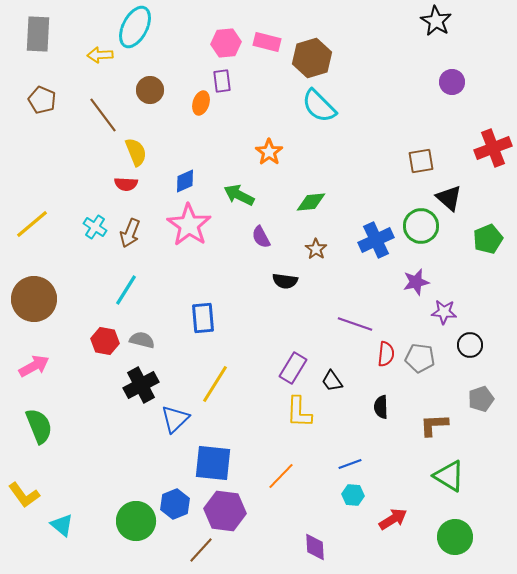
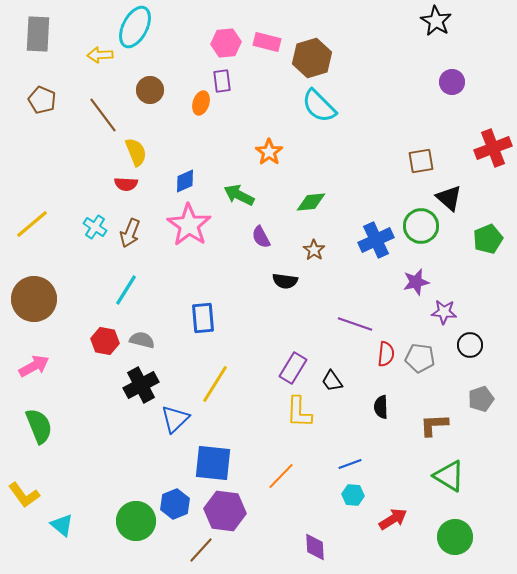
brown star at (316, 249): moved 2 px left, 1 px down
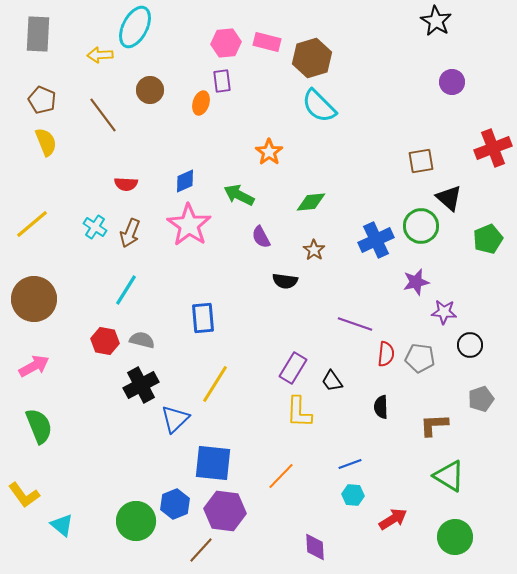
yellow semicircle at (136, 152): moved 90 px left, 10 px up
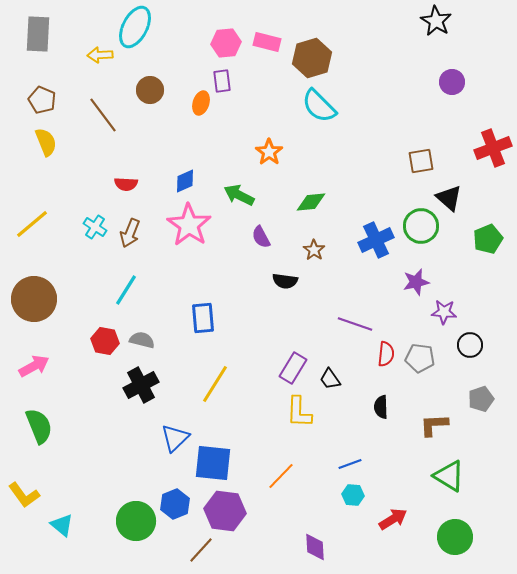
black trapezoid at (332, 381): moved 2 px left, 2 px up
blue triangle at (175, 419): moved 19 px down
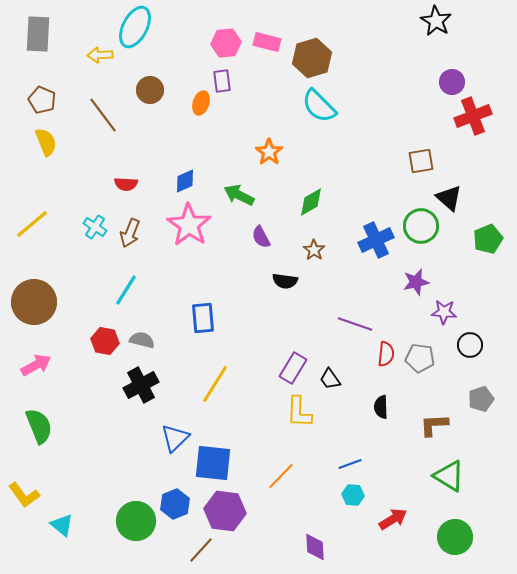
red cross at (493, 148): moved 20 px left, 32 px up
green diamond at (311, 202): rotated 24 degrees counterclockwise
brown circle at (34, 299): moved 3 px down
pink arrow at (34, 366): moved 2 px right, 1 px up
